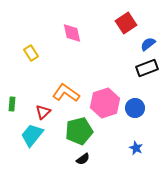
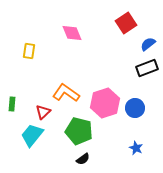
pink diamond: rotated 10 degrees counterclockwise
yellow rectangle: moved 2 px left, 2 px up; rotated 42 degrees clockwise
green pentagon: rotated 28 degrees clockwise
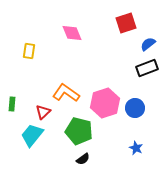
red square: rotated 15 degrees clockwise
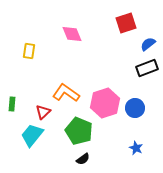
pink diamond: moved 1 px down
green pentagon: rotated 8 degrees clockwise
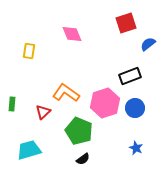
black rectangle: moved 17 px left, 8 px down
cyan trapezoid: moved 3 px left, 15 px down; rotated 35 degrees clockwise
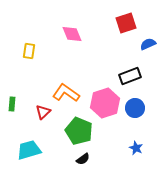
blue semicircle: rotated 14 degrees clockwise
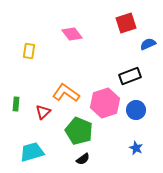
pink diamond: rotated 15 degrees counterclockwise
green rectangle: moved 4 px right
blue circle: moved 1 px right, 2 px down
cyan trapezoid: moved 3 px right, 2 px down
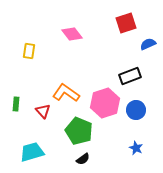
red triangle: moved 1 px up; rotated 28 degrees counterclockwise
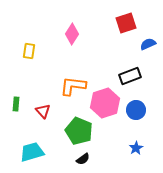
pink diamond: rotated 70 degrees clockwise
orange L-shape: moved 7 px right, 7 px up; rotated 28 degrees counterclockwise
blue star: rotated 16 degrees clockwise
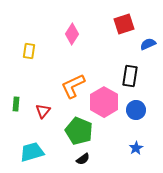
red square: moved 2 px left, 1 px down
black rectangle: rotated 60 degrees counterclockwise
orange L-shape: rotated 32 degrees counterclockwise
pink hexagon: moved 1 px left, 1 px up; rotated 12 degrees counterclockwise
red triangle: rotated 21 degrees clockwise
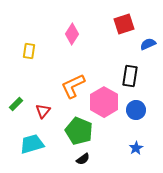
green rectangle: rotated 40 degrees clockwise
cyan trapezoid: moved 8 px up
